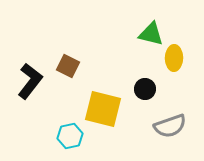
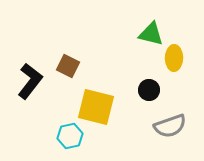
black circle: moved 4 px right, 1 px down
yellow square: moved 7 px left, 2 px up
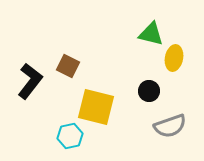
yellow ellipse: rotated 10 degrees clockwise
black circle: moved 1 px down
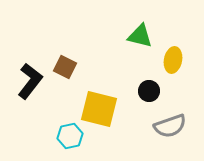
green triangle: moved 11 px left, 2 px down
yellow ellipse: moved 1 px left, 2 px down
brown square: moved 3 px left, 1 px down
yellow square: moved 3 px right, 2 px down
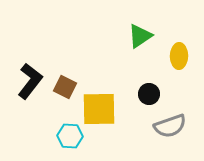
green triangle: rotated 48 degrees counterclockwise
yellow ellipse: moved 6 px right, 4 px up; rotated 10 degrees counterclockwise
brown square: moved 20 px down
black circle: moved 3 px down
yellow square: rotated 15 degrees counterclockwise
cyan hexagon: rotated 15 degrees clockwise
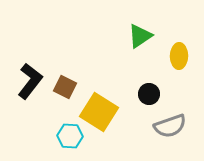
yellow square: moved 3 px down; rotated 33 degrees clockwise
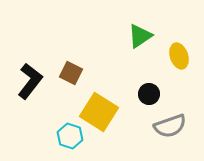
yellow ellipse: rotated 20 degrees counterclockwise
brown square: moved 6 px right, 14 px up
cyan hexagon: rotated 15 degrees clockwise
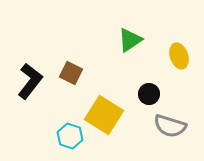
green triangle: moved 10 px left, 4 px down
yellow square: moved 5 px right, 3 px down
gray semicircle: rotated 36 degrees clockwise
